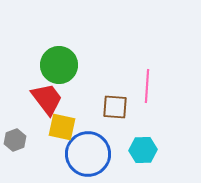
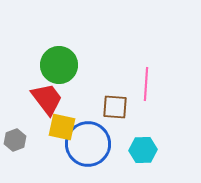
pink line: moved 1 px left, 2 px up
blue circle: moved 10 px up
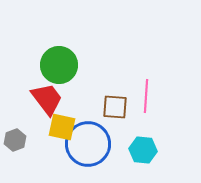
pink line: moved 12 px down
cyan hexagon: rotated 8 degrees clockwise
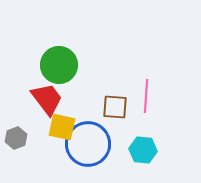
gray hexagon: moved 1 px right, 2 px up
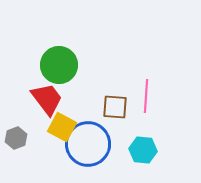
yellow square: rotated 16 degrees clockwise
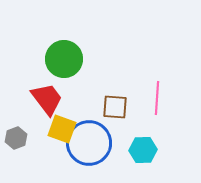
green circle: moved 5 px right, 6 px up
pink line: moved 11 px right, 2 px down
yellow square: moved 2 px down; rotated 8 degrees counterclockwise
blue circle: moved 1 px right, 1 px up
cyan hexagon: rotated 8 degrees counterclockwise
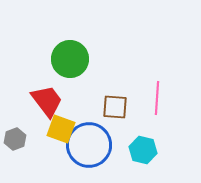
green circle: moved 6 px right
red trapezoid: moved 2 px down
yellow square: moved 1 px left
gray hexagon: moved 1 px left, 1 px down
blue circle: moved 2 px down
cyan hexagon: rotated 16 degrees clockwise
